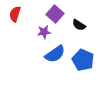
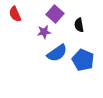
red semicircle: rotated 42 degrees counterclockwise
black semicircle: rotated 48 degrees clockwise
blue semicircle: moved 2 px right, 1 px up
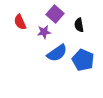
red semicircle: moved 5 px right, 8 px down
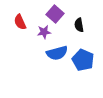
blue semicircle: rotated 20 degrees clockwise
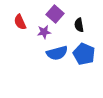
blue pentagon: moved 1 px right, 6 px up
